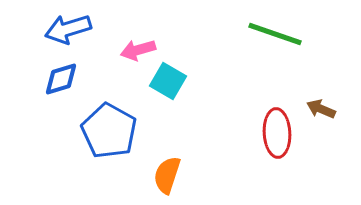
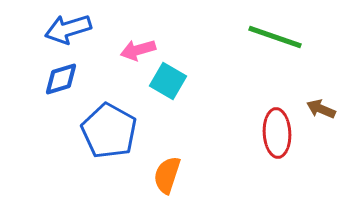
green line: moved 3 px down
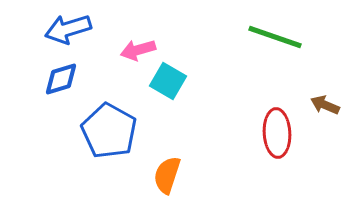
brown arrow: moved 4 px right, 4 px up
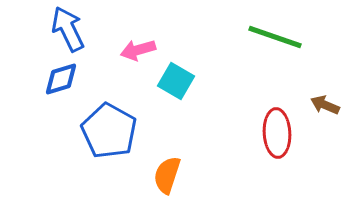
blue arrow: rotated 81 degrees clockwise
cyan square: moved 8 px right
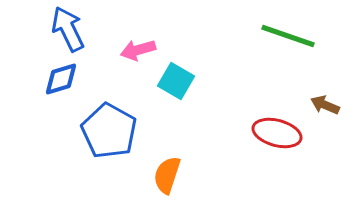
green line: moved 13 px right, 1 px up
red ellipse: rotated 72 degrees counterclockwise
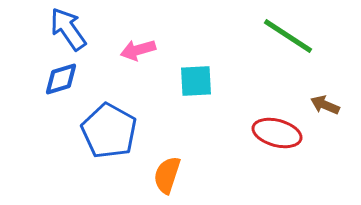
blue arrow: rotated 9 degrees counterclockwise
green line: rotated 14 degrees clockwise
cyan square: moved 20 px right; rotated 33 degrees counterclockwise
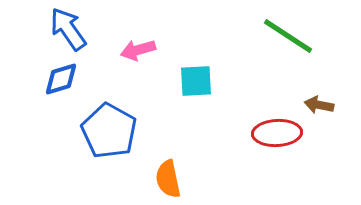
brown arrow: moved 6 px left; rotated 12 degrees counterclockwise
red ellipse: rotated 18 degrees counterclockwise
orange semicircle: moved 1 px right, 4 px down; rotated 30 degrees counterclockwise
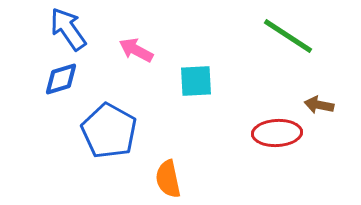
pink arrow: moved 2 px left; rotated 44 degrees clockwise
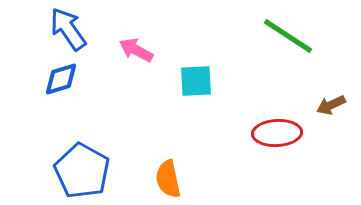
brown arrow: moved 12 px right; rotated 36 degrees counterclockwise
blue pentagon: moved 27 px left, 40 px down
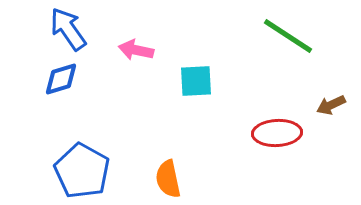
pink arrow: rotated 16 degrees counterclockwise
